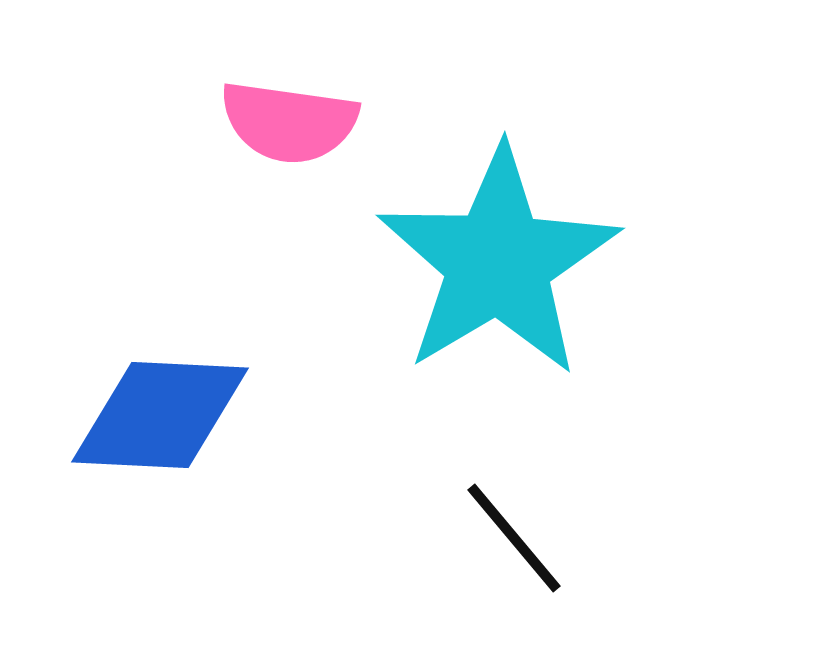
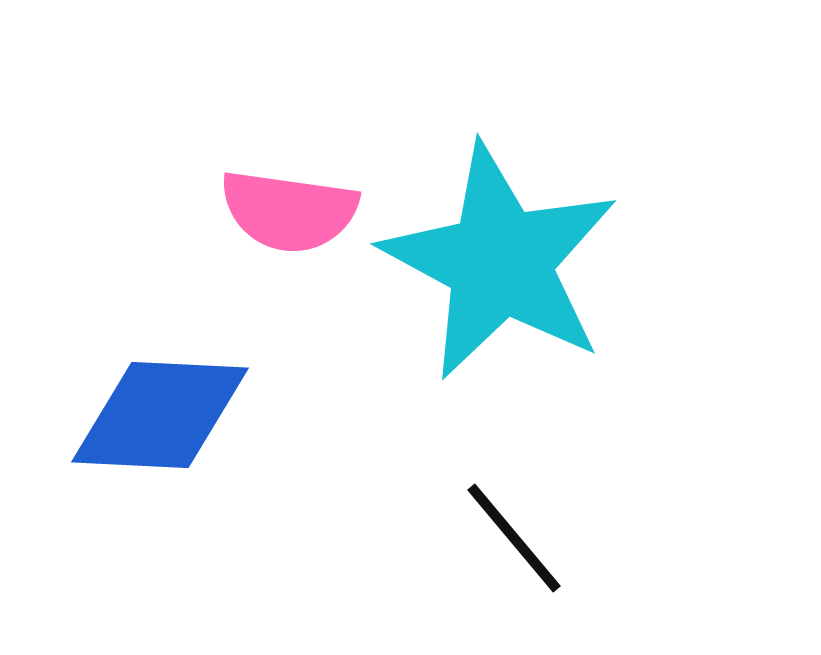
pink semicircle: moved 89 px down
cyan star: moved 2 px right; rotated 13 degrees counterclockwise
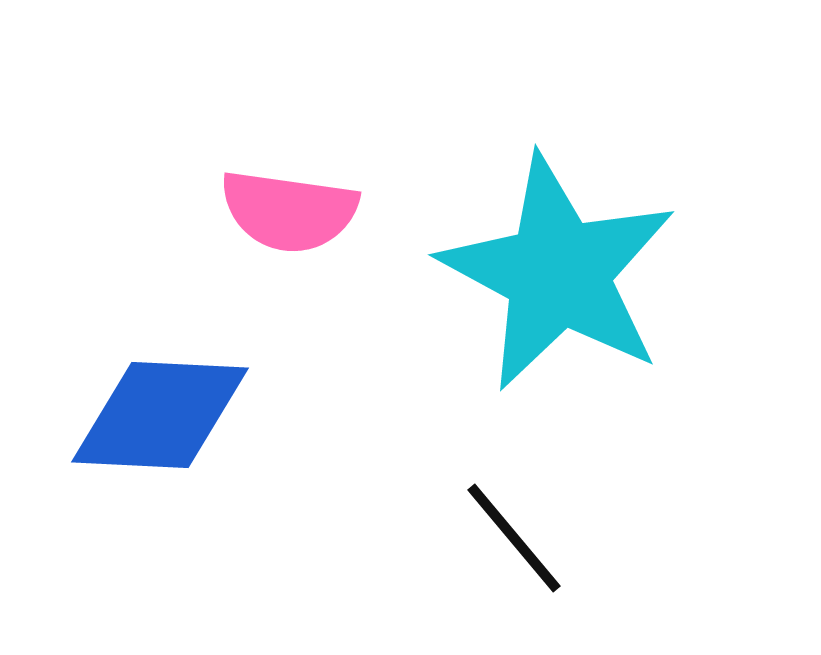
cyan star: moved 58 px right, 11 px down
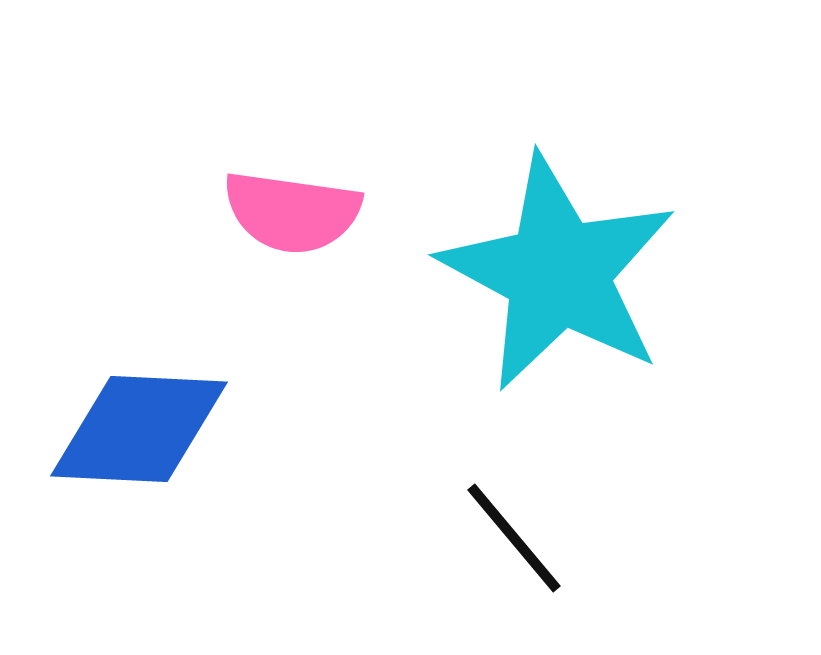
pink semicircle: moved 3 px right, 1 px down
blue diamond: moved 21 px left, 14 px down
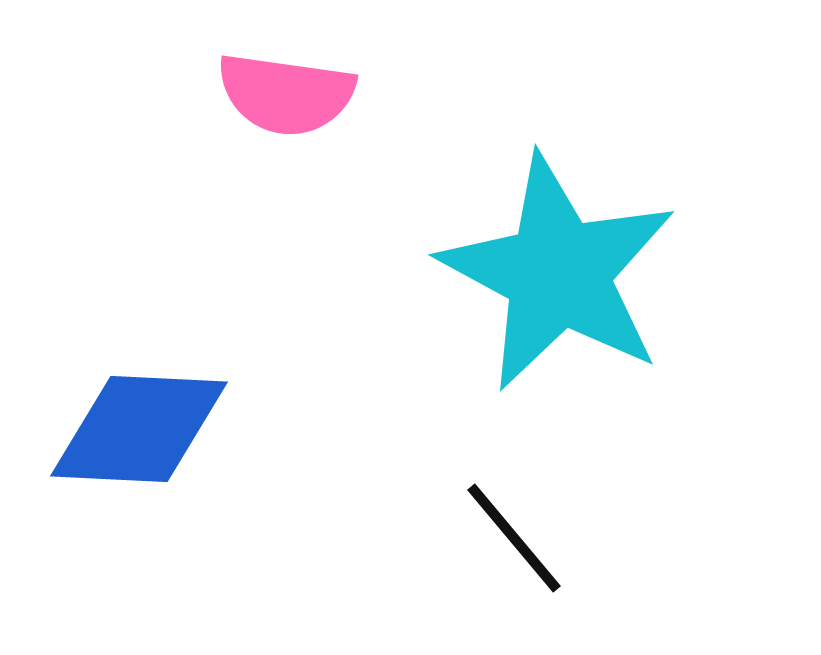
pink semicircle: moved 6 px left, 118 px up
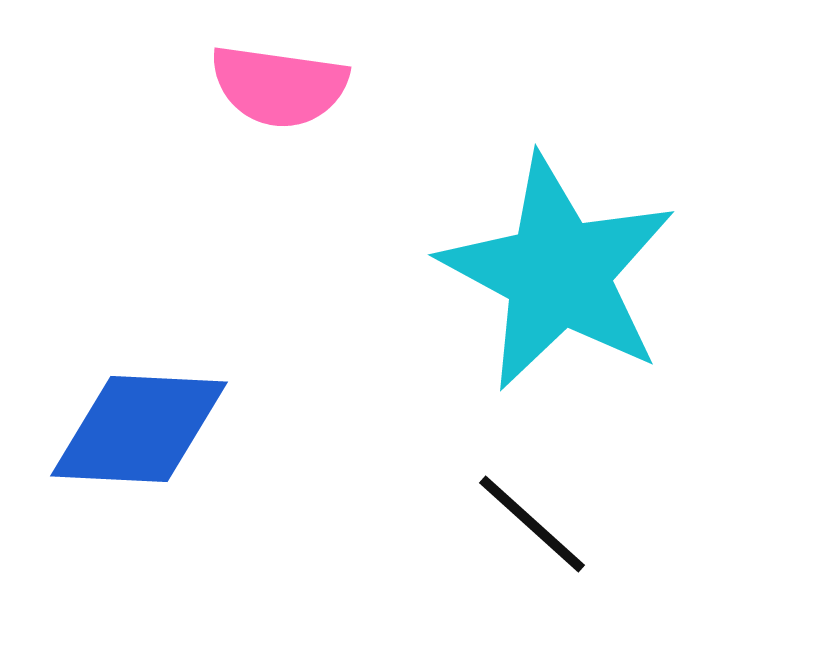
pink semicircle: moved 7 px left, 8 px up
black line: moved 18 px right, 14 px up; rotated 8 degrees counterclockwise
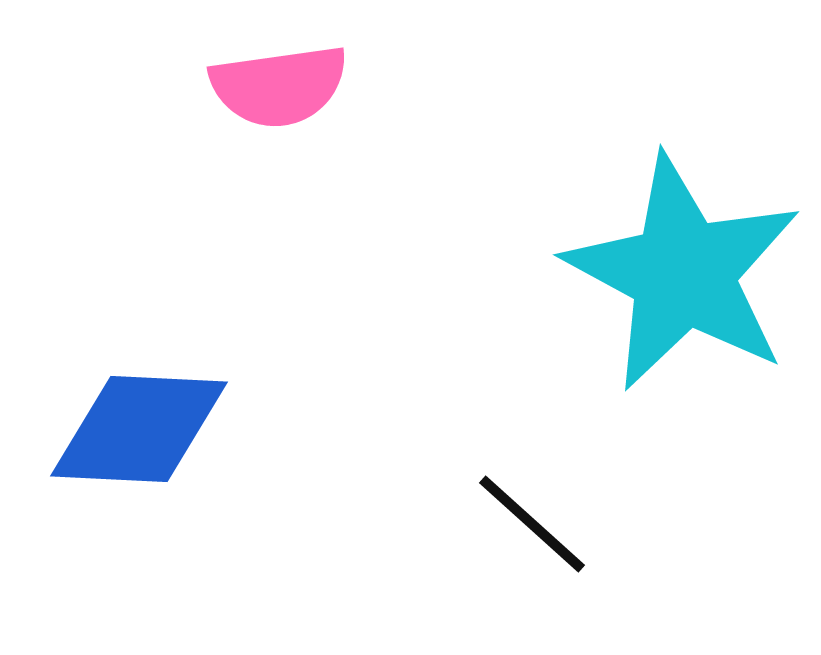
pink semicircle: rotated 16 degrees counterclockwise
cyan star: moved 125 px right
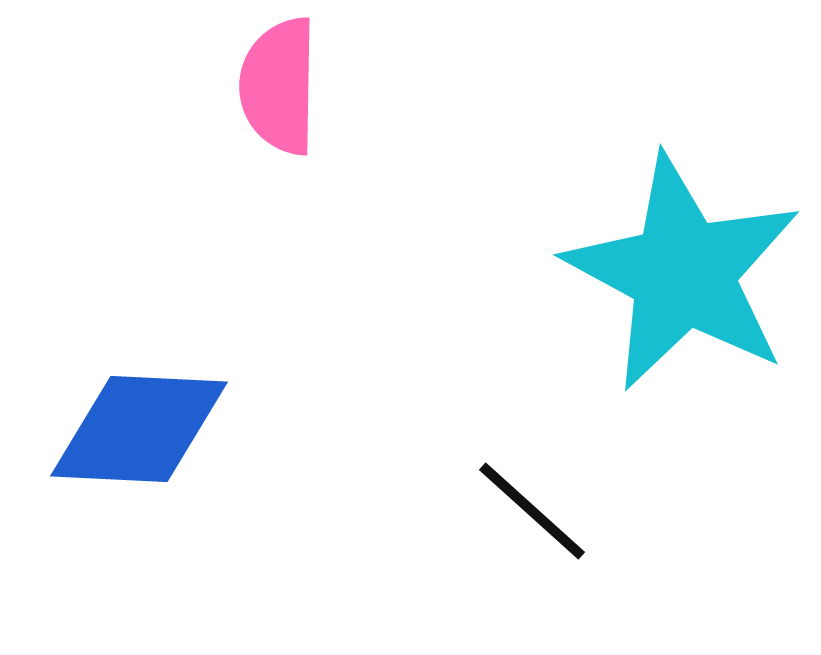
pink semicircle: rotated 99 degrees clockwise
black line: moved 13 px up
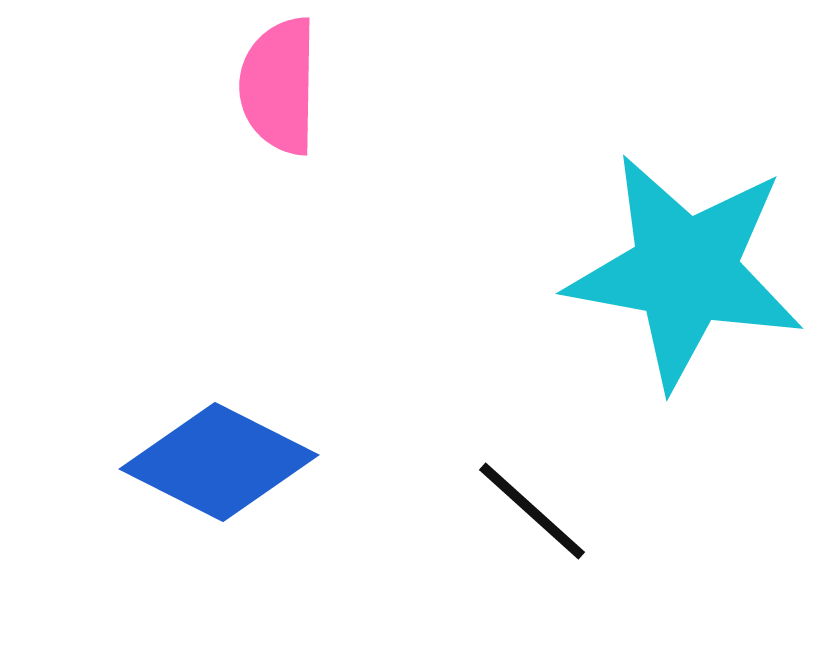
cyan star: moved 2 px right, 2 px up; rotated 18 degrees counterclockwise
blue diamond: moved 80 px right, 33 px down; rotated 24 degrees clockwise
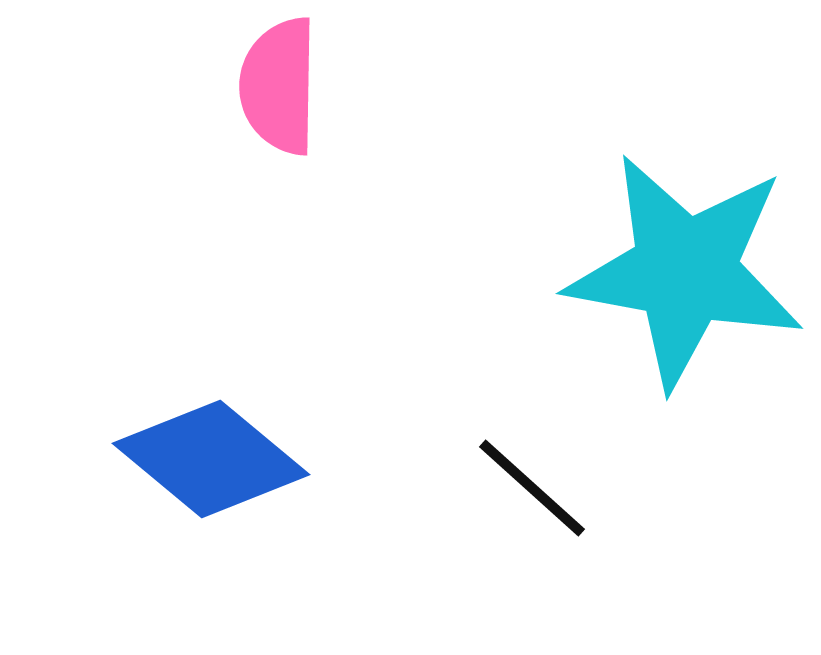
blue diamond: moved 8 px left, 3 px up; rotated 13 degrees clockwise
black line: moved 23 px up
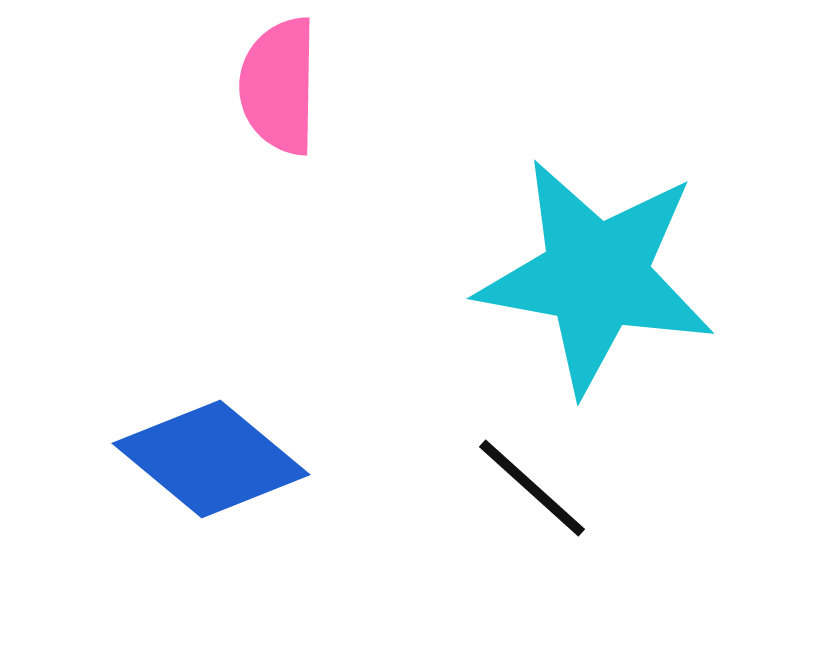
cyan star: moved 89 px left, 5 px down
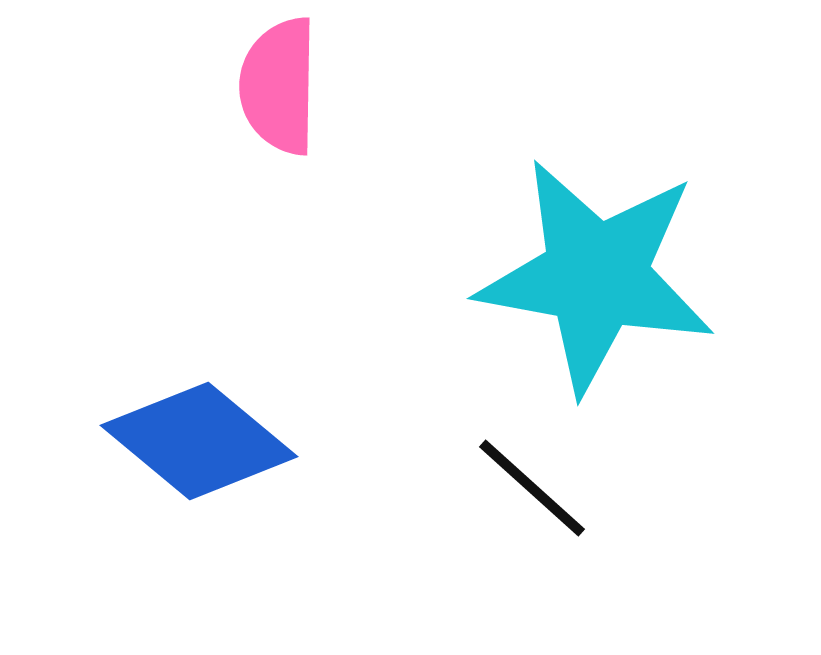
blue diamond: moved 12 px left, 18 px up
